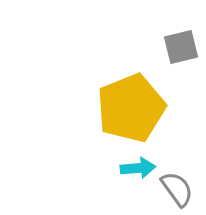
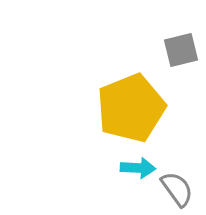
gray square: moved 3 px down
cyan arrow: rotated 8 degrees clockwise
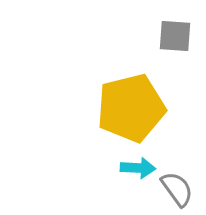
gray square: moved 6 px left, 14 px up; rotated 18 degrees clockwise
yellow pentagon: rotated 8 degrees clockwise
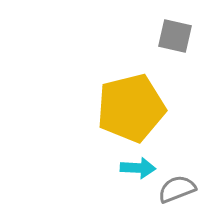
gray square: rotated 9 degrees clockwise
gray semicircle: rotated 75 degrees counterclockwise
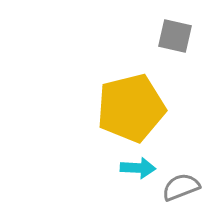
gray semicircle: moved 4 px right, 2 px up
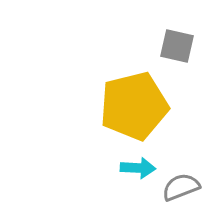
gray square: moved 2 px right, 10 px down
yellow pentagon: moved 3 px right, 2 px up
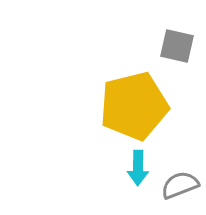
cyan arrow: rotated 88 degrees clockwise
gray semicircle: moved 1 px left, 2 px up
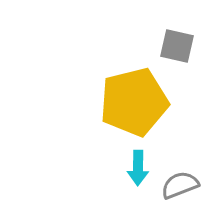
yellow pentagon: moved 4 px up
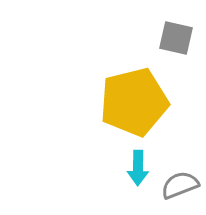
gray square: moved 1 px left, 8 px up
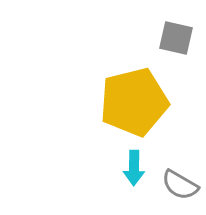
cyan arrow: moved 4 px left
gray semicircle: rotated 129 degrees counterclockwise
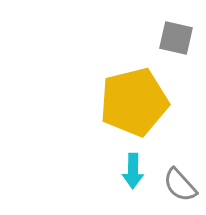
cyan arrow: moved 1 px left, 3 px down
gray semicircle: rotated 18 degrees clockwise
